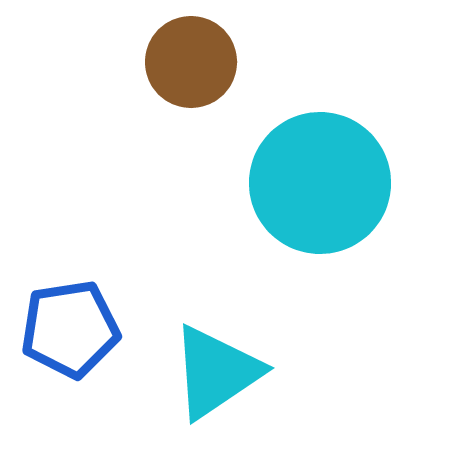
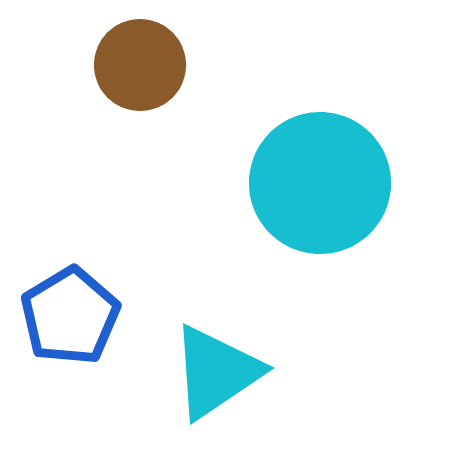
brown circle: moved 51 px left, 3 px down
blue pentagon: moved 13 px up; rotated 22 degrees counterclockwise
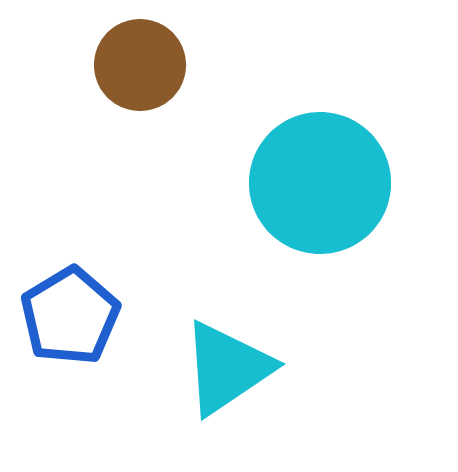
cyan triangle: moved 11 px right, 4 px up
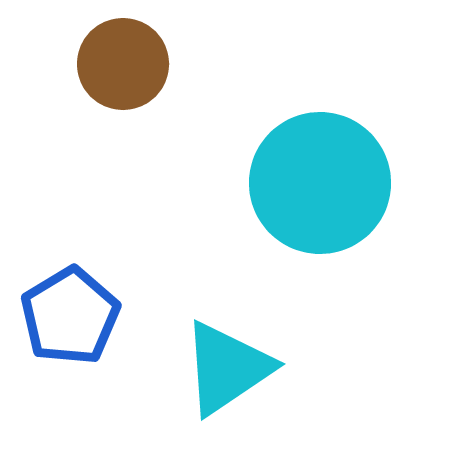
brown circle: moved 17 px left, 1 px up
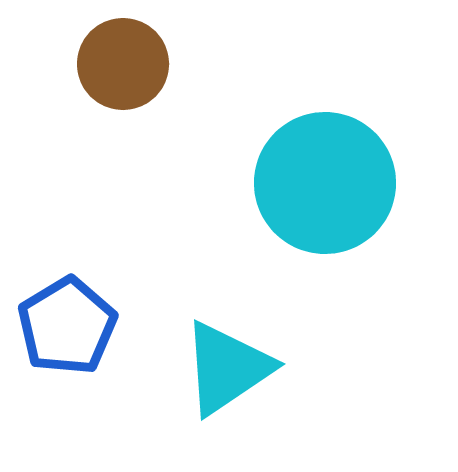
cyan circle: moved 5 px right
blue pentagon: moved 3 px left, 10 px down
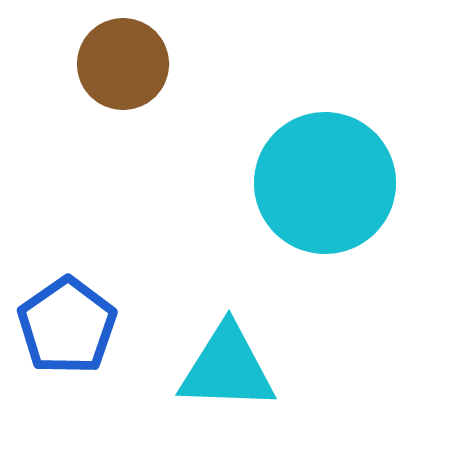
blue pentagon: rotated 4 degrees counterclockwise
cyan triangle: rotated 36 degrees clockwise
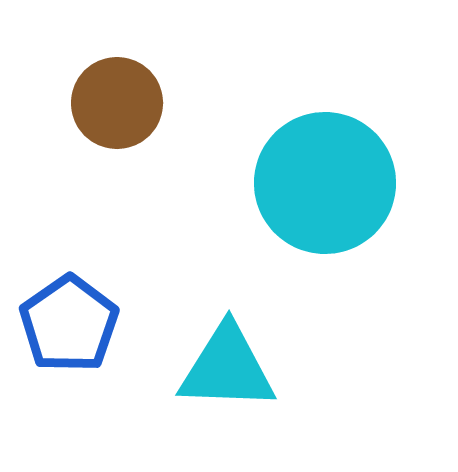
brown circle: moved 6 px left, 39 px down
blue pentagon: moved 2 px right, 2 px up
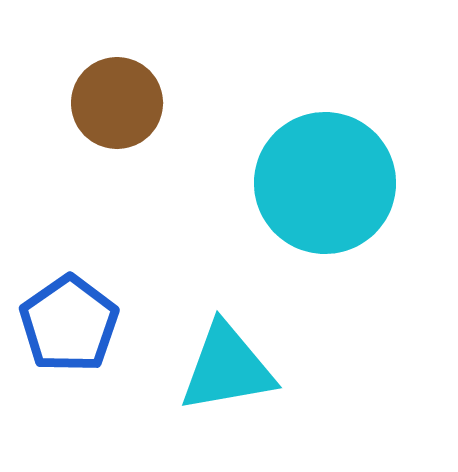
cyan triangle: rotated 12 degrees counterclockwise
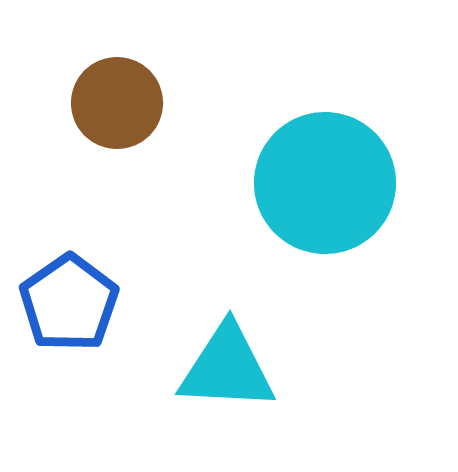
blue pentagon: moved 21 px up
cyan triangle: rotated 13 degrees clockwise
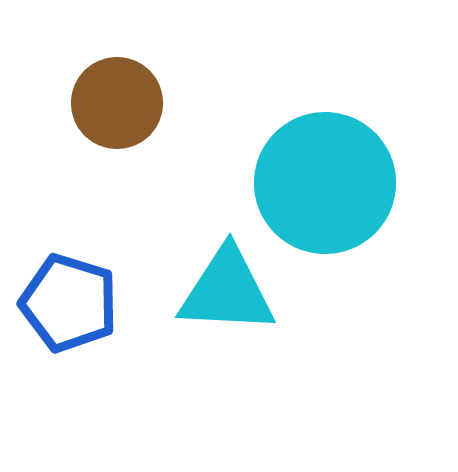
blue pentagon: rotated 20 degrees counterclockwise
cyan triangle: moved 77 px up
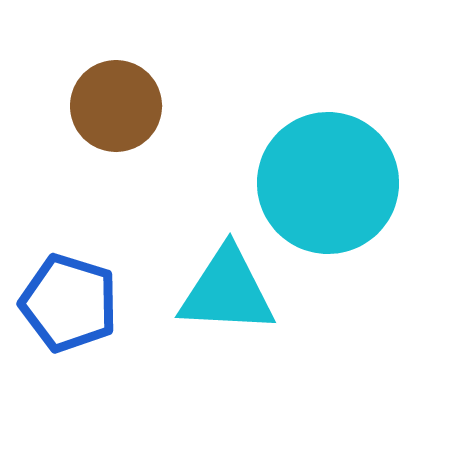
brown circle: moved 1 px left, 3 px down
cyan circle: moved 3 px right
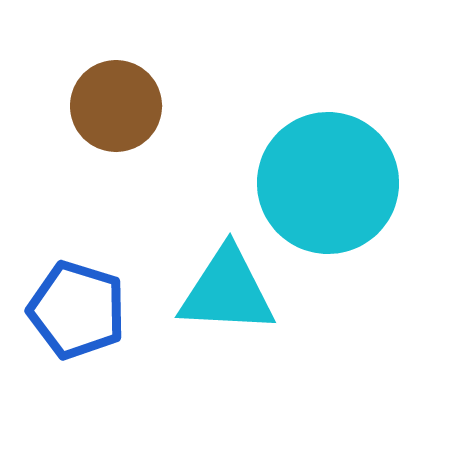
blue pentagon: moved 8 px right, 7 px down
